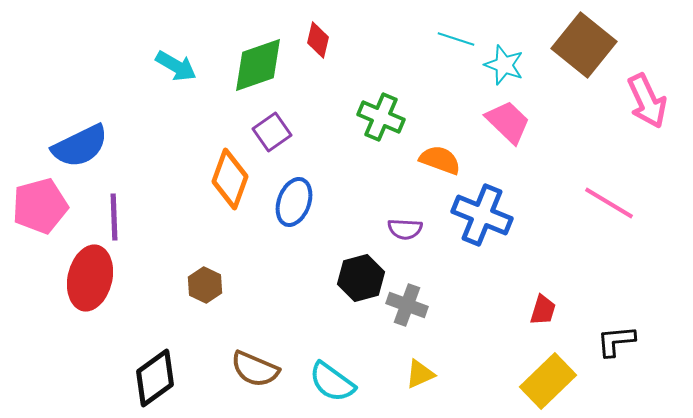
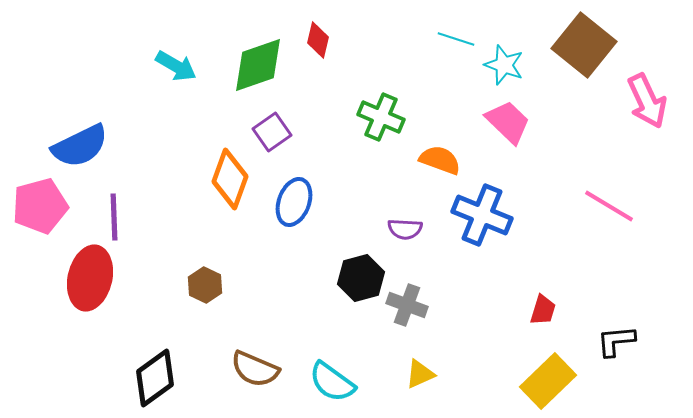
pink line: moved 3 px down
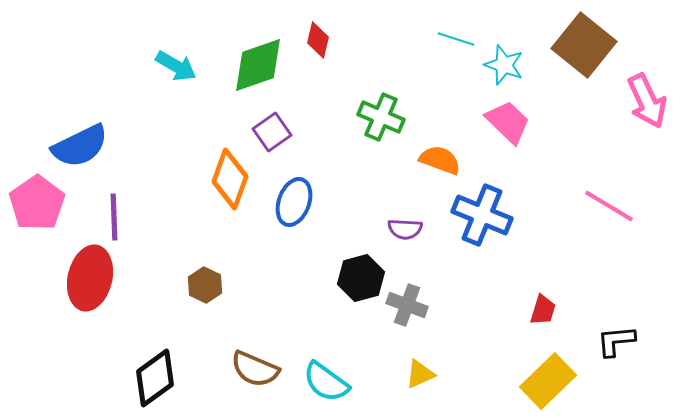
pink pentagon: moved 3 px left, 3 px up; rotated 20 degrees counterclockwise
cyan semicircle: moved 6 px left
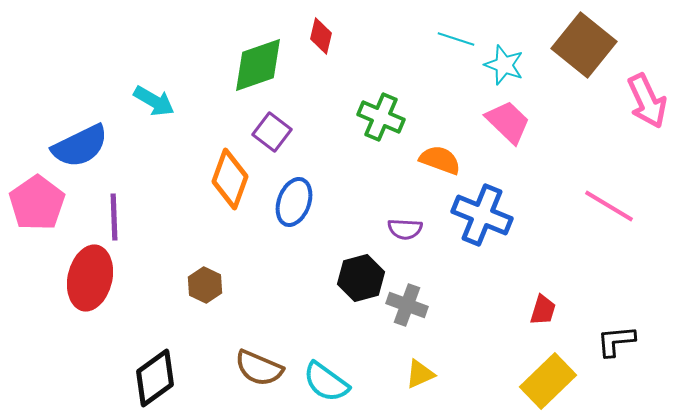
red diamond: moved 3 px right, 4 px up
cyan arrow: moved 22 px left, 35 px down
purple square: rotated 18 degrees counterclockwise
brown semicircle: moved 4 px right, 1 px up
